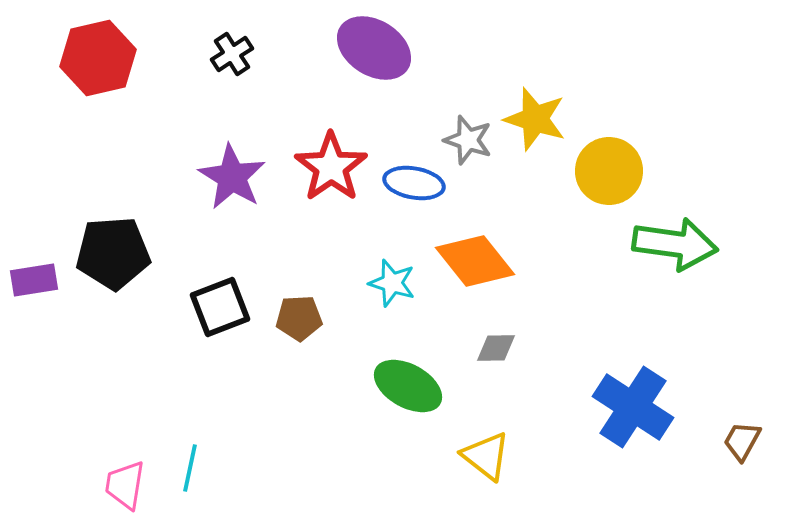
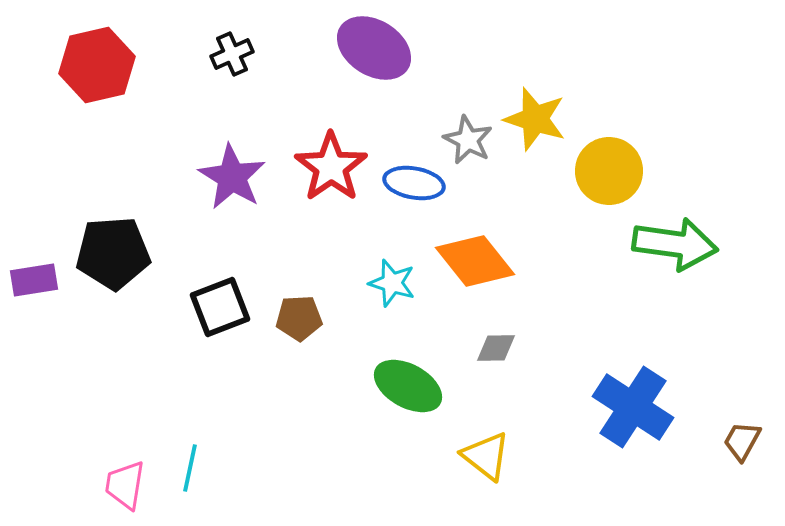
black cross: rotated 9 degrees clockwise
red hexagon: moved 1 px left, 7 px down
gray star: rotated 9 degrees clockwise
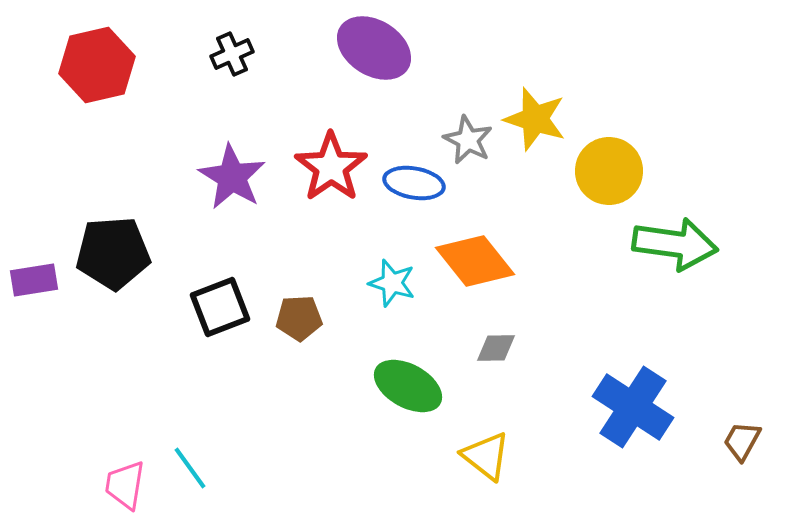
cyan line: rotated 48 degrees counterclockwise
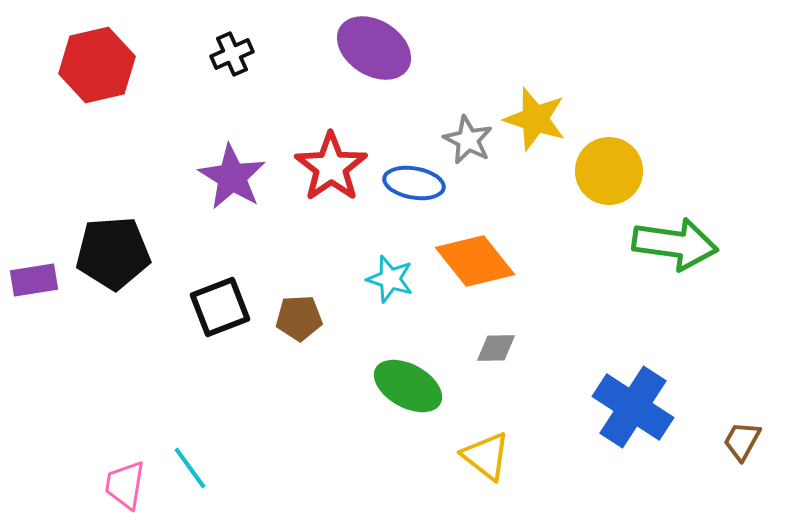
cyan star: moved 2 px left, 4 px up
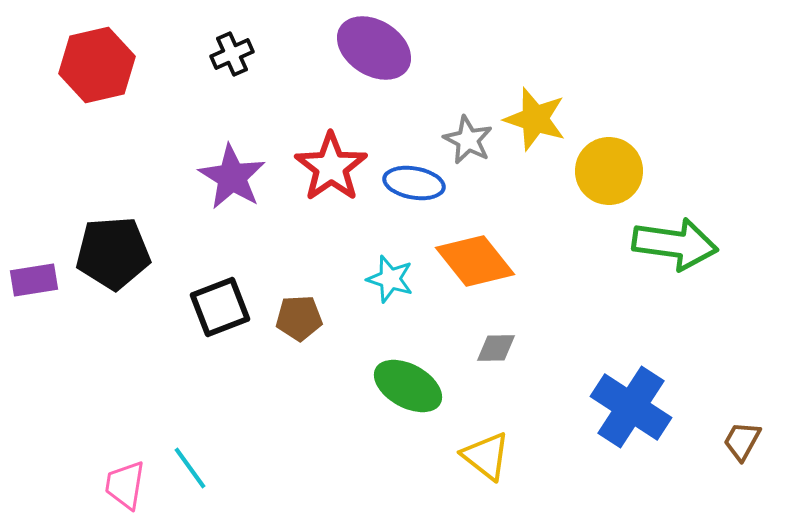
blue cross: moved 2 px left
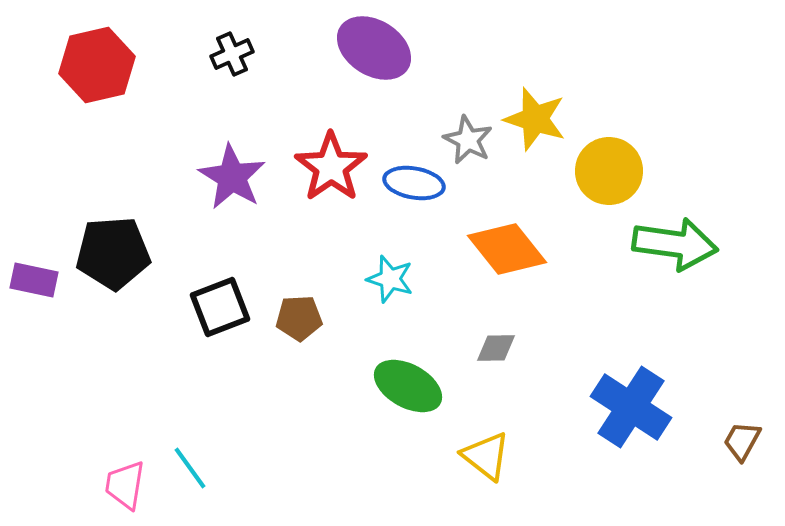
orange diamond: moved 32 px right, 12 px up
purple rectangle: rotated 21 degrees clockwise
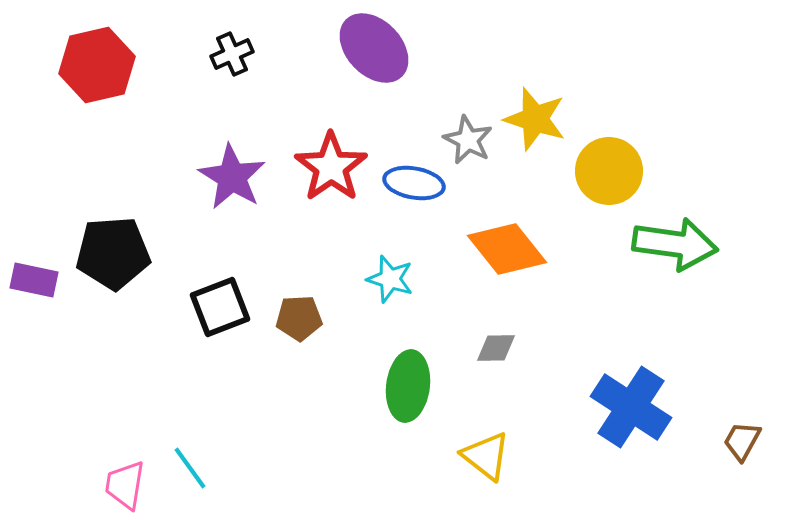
purple ellipse: rotated 14 degrees clockwise
green ellipse: rotated 68 degrees clockwise
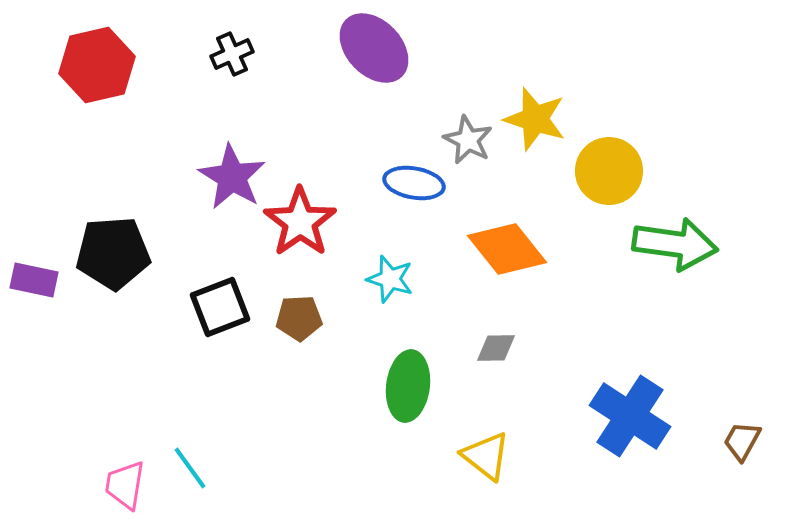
red star: moved 31 px left, 55 px down
blue cross: moved 1 px left, 9 px down
